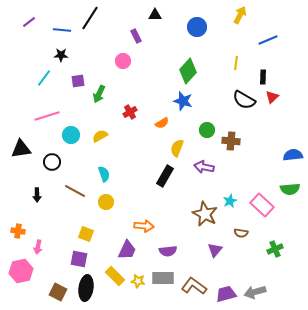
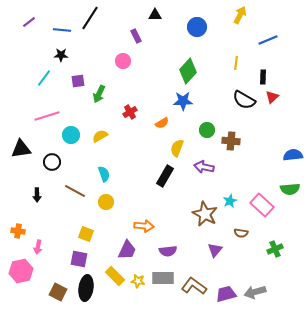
blue star at (183, 101): rotated 18 degrees counterclockwise
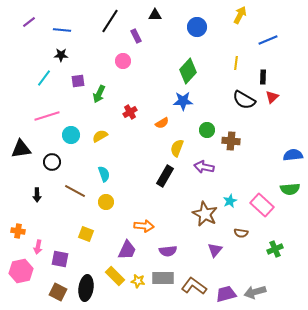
black line at (90, 18): moved 20 px right, 3 px down
purple square at (79, 259): moved 19 px left
